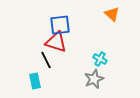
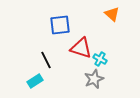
red triangle: moved 25 px right, 6 px down
cyan rectangle: rotated 70 degrees clockwise
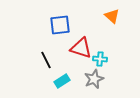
orange triangle: moved 2 px down
cyan cross: rotated 24 degrees counterclockwise
cyan rectangle: moved 27 px right
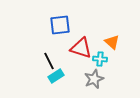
orange triangle: moved 26 px down
black line: moved 3 px right, 1 px down
cyan rectangle: moved 6 px left, 5 px up
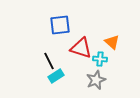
gray star: moved 2 px right, 1 px down
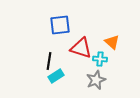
black line: rotated 36 degrees clockwise
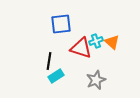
blue square: moved 1 px right, 1 px up
cyan cross: moved 4 px left, 18 px up; rotated 24 degrees counterclockwise
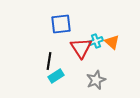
red triangle: rotated 40 degrees clockwise
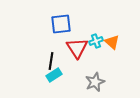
red triangle: moved 4 px left
black line: moved 2 px right
cyan rectangle: moved 2 px left, 1 px up
gray star: moved 1 px left, 2 px down
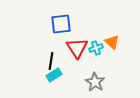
cyan cross: moved 7 px down
gray star: rotated 18 degrees counterclockwise
